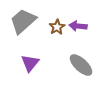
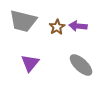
gray trapezoid: rotated 124 degrees counterclockwise
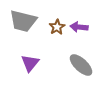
purple arrow: moved 1 px right, 1 px down
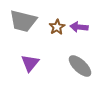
gray ellipse: moved 1 px left, 1 px down
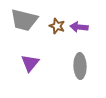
gray trapezoid: moved 1 px right, 1 px up
brown star: moved 1 px up; rotated 21 degrees counterclockwise
gray ellipse: rotated 45 degrees clockwise
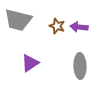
gray trapezoid: moved 6 px left
purple triangle: rotated 18 degrees clockwise
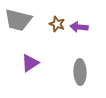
brown star: moved 2 px up
gray ellipse: moved 6 px down
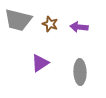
brown star: moved 7 px left
purple triangle: moved 10 px right
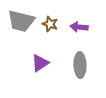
gray trapezoid: moved 3 px right, 1 px down
gray ellipse: moved 7 px up
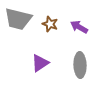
gray trapezoid: moved 3 px left, 2 px up
purple arrow: rotated 24 degrees clockwise
